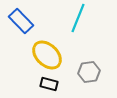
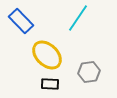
cyan line: rotated 12 degrees clockwise
black rectangle: moved 1 px right; rotated 12 degrees counterclockwise
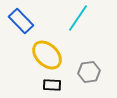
black rectangle: moved 2 px right, 1 px down
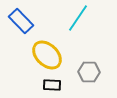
gray hexagon: rotated 10 degrees clockwise
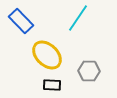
gray hexagon: moved 1 px up
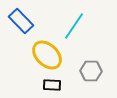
cyan line: moved 4 px left, 8 px down
gray hexagon: moved 2 px right
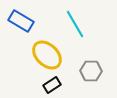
blue rectangle: rotated 15 degrees counterclockwise
cyan line: moved 1 px right, 2 px up; rotated 64 degrees counterclockwise
black rectangle: rotated 36 degrees counterclockwise
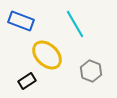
blue rectangle: rotated 10 degrees counterclockwise
gray hexagon: rotated 20 degrees clockwise
black rectangle: moved 25 px left, 4 px up
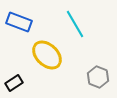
blue rectangle: moved 2 px left, 1 px down
gray hexagon: moved 7 px right, 6 px down
black rectangle: moved 13 px left, 2 px down
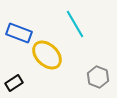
blue rectangle: moved 11 px down
